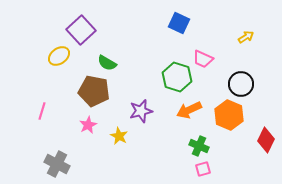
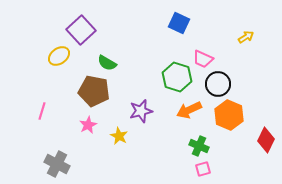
black circle: moved 23 px left
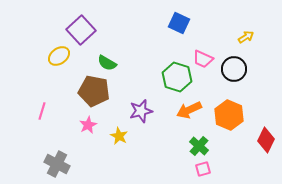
black circle: moved 16 px right, 15 px up
green cross: rotated 18 degrees clockwise
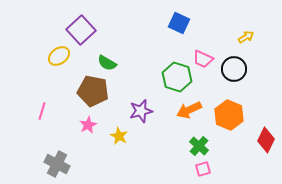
brown pentagon: moved 1 px left
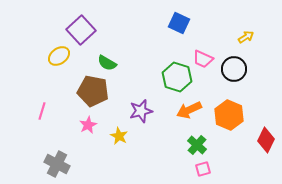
green cross: moved 2 px left, 1 px up
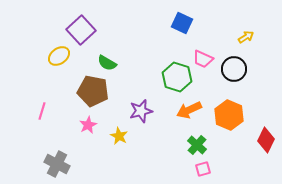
blue square: moved 3 px right
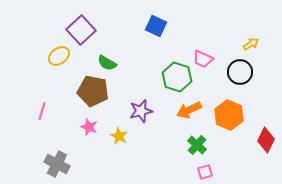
blue square: moved 26 px left, 3 px down
yellow arrow: moved 5 px right, 7 px down
black circle: moved 6 px right, 3 px down
pink star: moved 1 px right, 2 px down; rotated 24 degrees counterclockwise
pink square: moved 2 px right, 3 px down
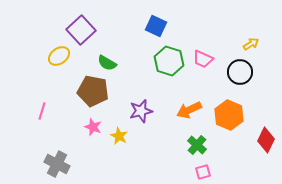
green hexagon: moved 8 px left, 16 px up
pink star: moved 4 px right
pink square: moved 2 px left
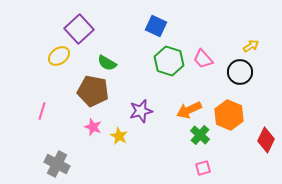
purple square: moved 2 px left, 1 px up
yellow arrow: moved 2 px down
pink trapezoid: rotated 25 degrees clockwise
green cross: moved 3 px right, 10 px up
pink square: moved 4 px up
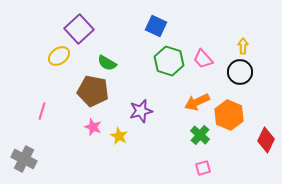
yellow arrow: moved 8 px left; rotated 56 degrees counterclockwise
orange arrow: moved 8 px right, 8 px up
gray cross: moved 33 px left, 5 px up
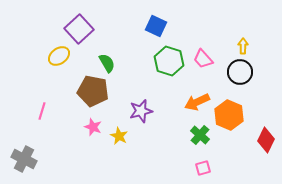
green semicircle: rotated 150 degrees counterclockwise
